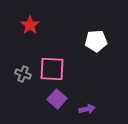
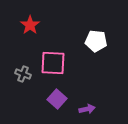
white pentagon: rotated 10 degrees clockwise
pink square: moved 1 px right, 6 px up
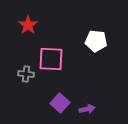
red star: moved 2 px left
pink square: moved 2 px left, 4 px up
gray cross: moved 3 px right; rotated 14 degrees counterclockwise
purple square: moved 3 px right, 4 px down
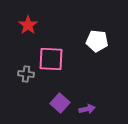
white pentagon: moved 1 px right
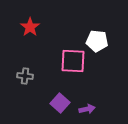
red star: moved 2 px right, 2 px down
pink square: moved 22 px right, 2 px down
gray cross: moved 1 px left, 2 px down
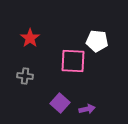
red star: moved 11 px down
